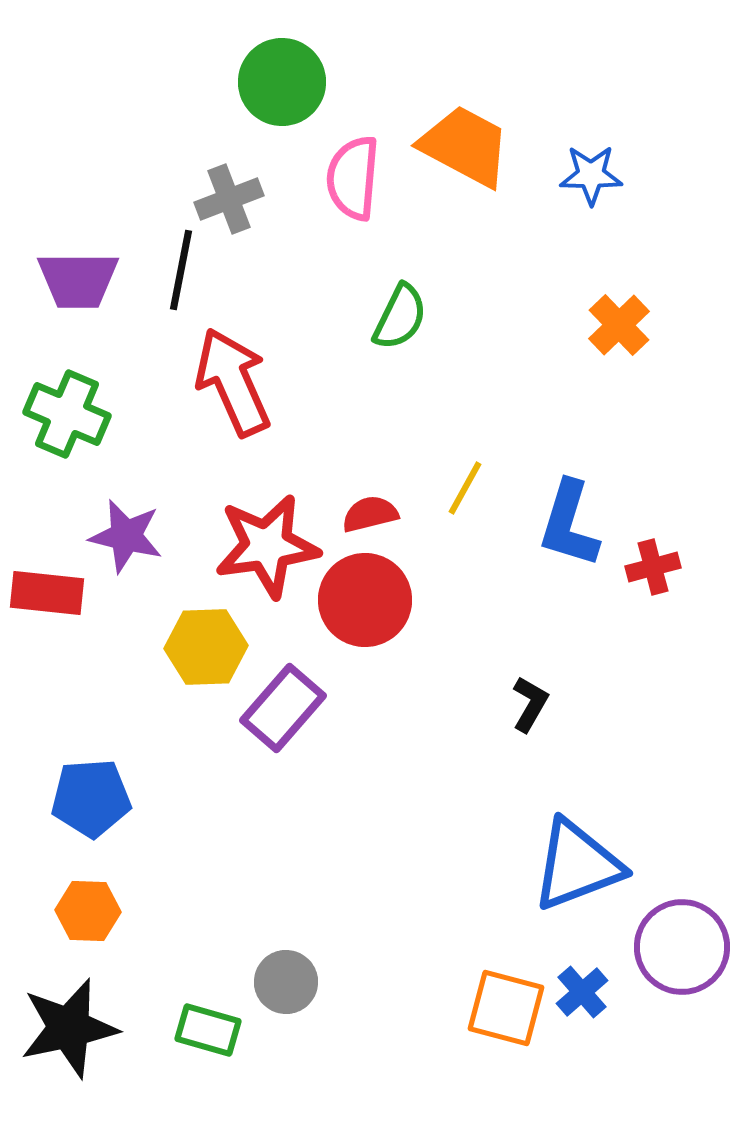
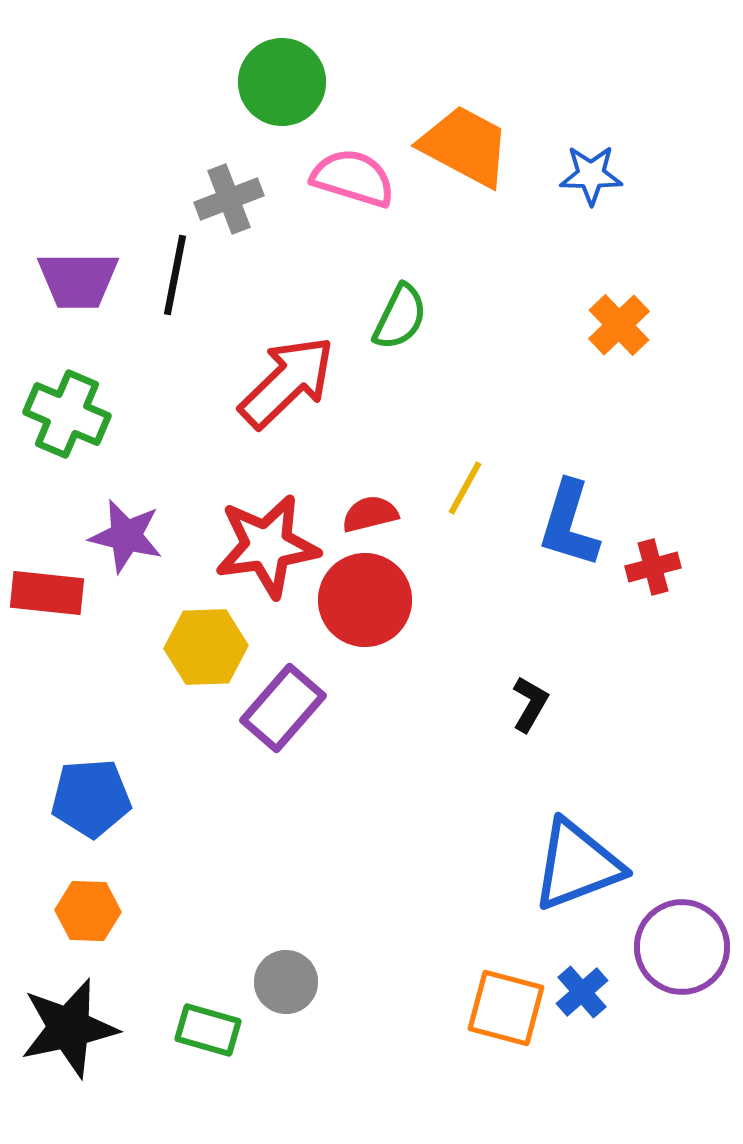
pink semicircle: rotated 102 degrees clockwise
black line: moved 6 px left, 5 px down
red arrow: moved 54 px right; rotated 70 degrees clockwise
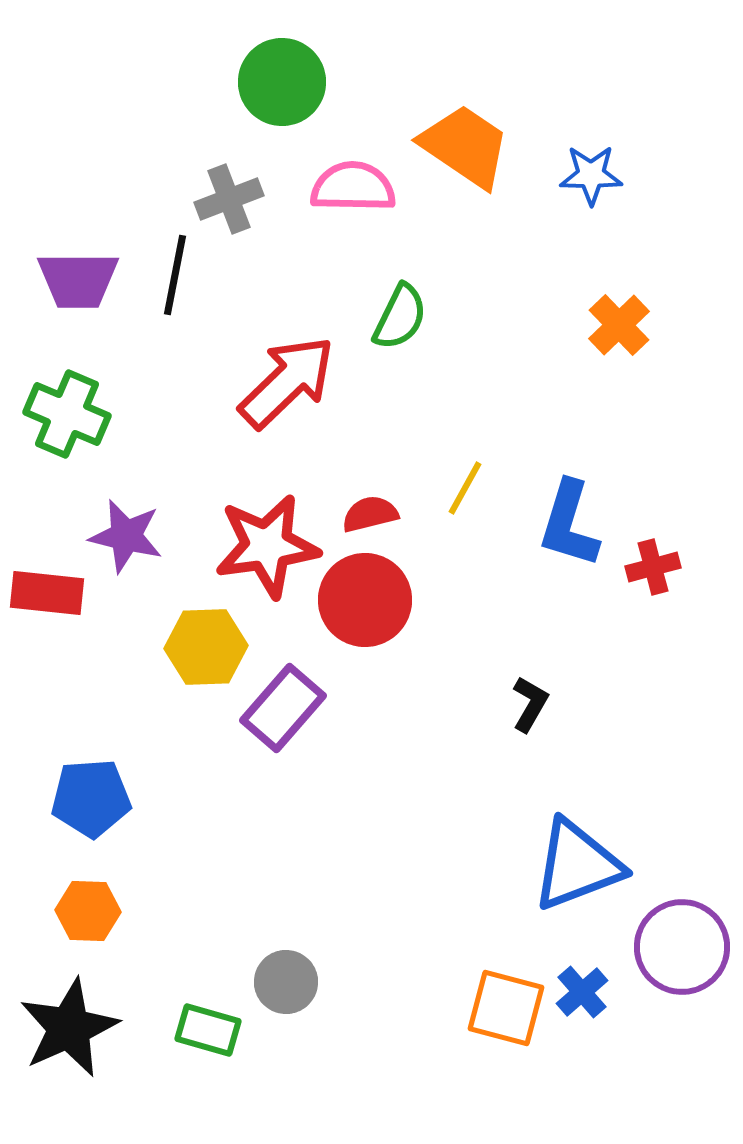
orange trapezoid: rotated 6 degrees clockwise
pink semicircle: moved 9 px down; rotated 16 degrees counterclockwise
black star: rotated 12 degrees counterclockwise
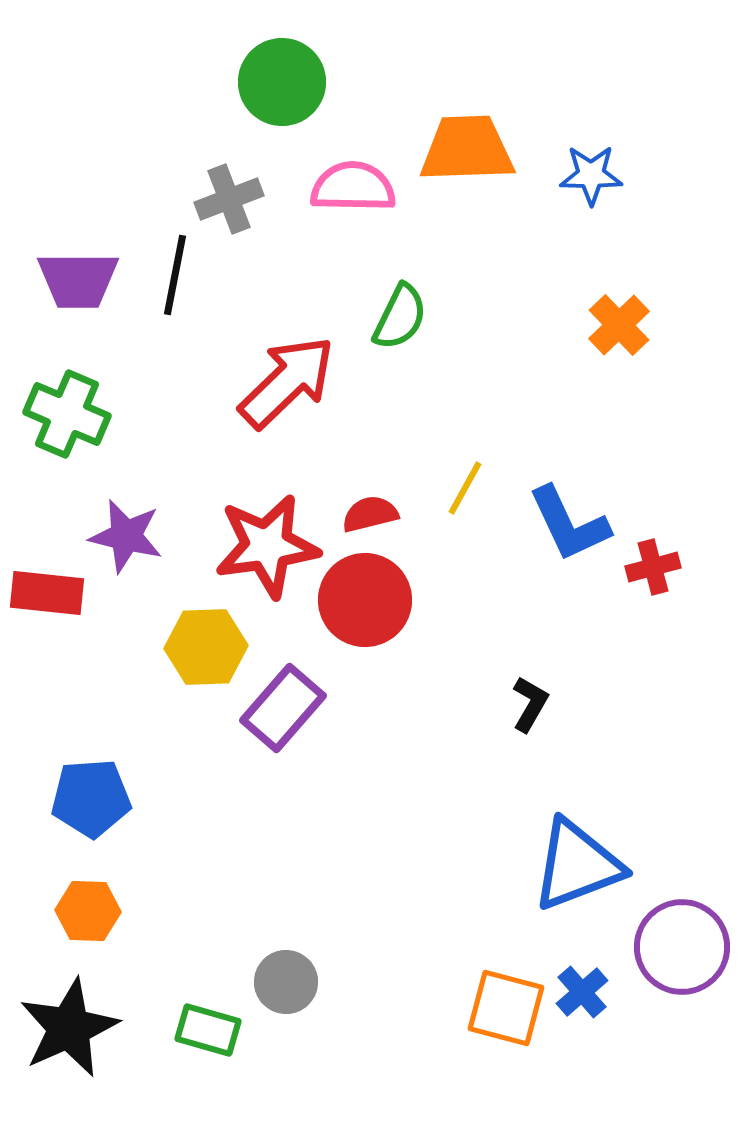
orange trapezoid: moved 2 px right, 3 px down; rotated 36 degrees counterclockwise
blue L-shape: rotated 42 degrees counterclockwise
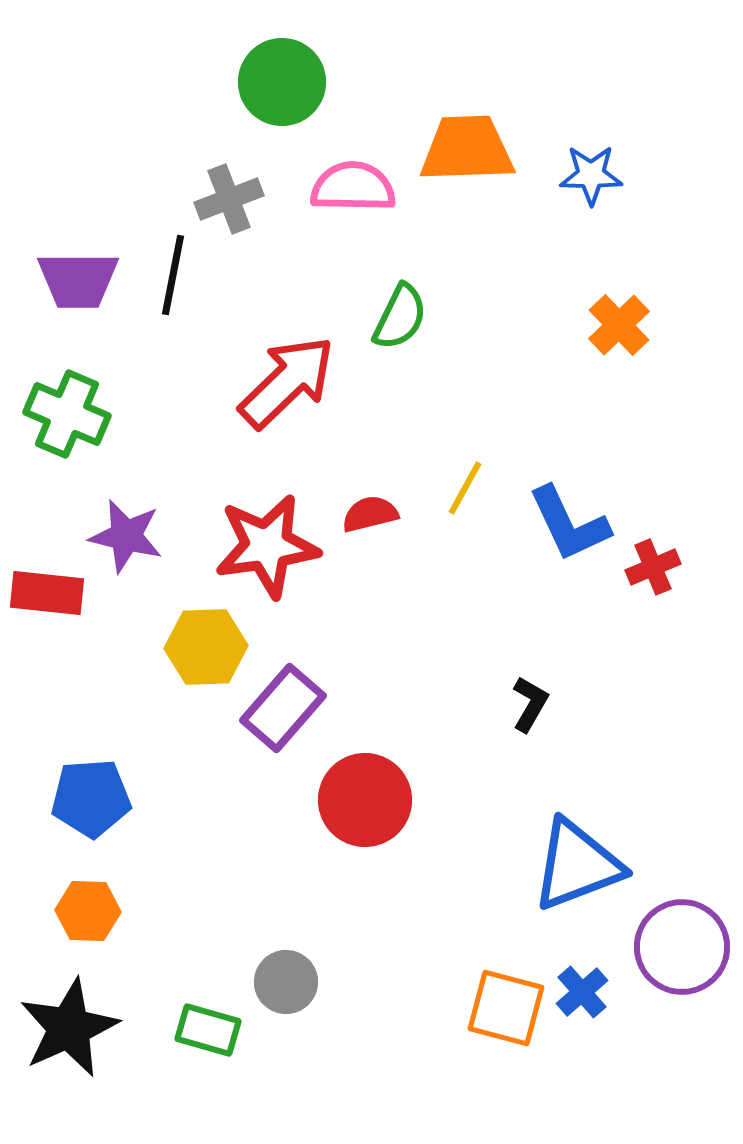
black line: moved 2 px left
red cross: rotated 8 degrees counterclockwise
red circle: moved 200 px down
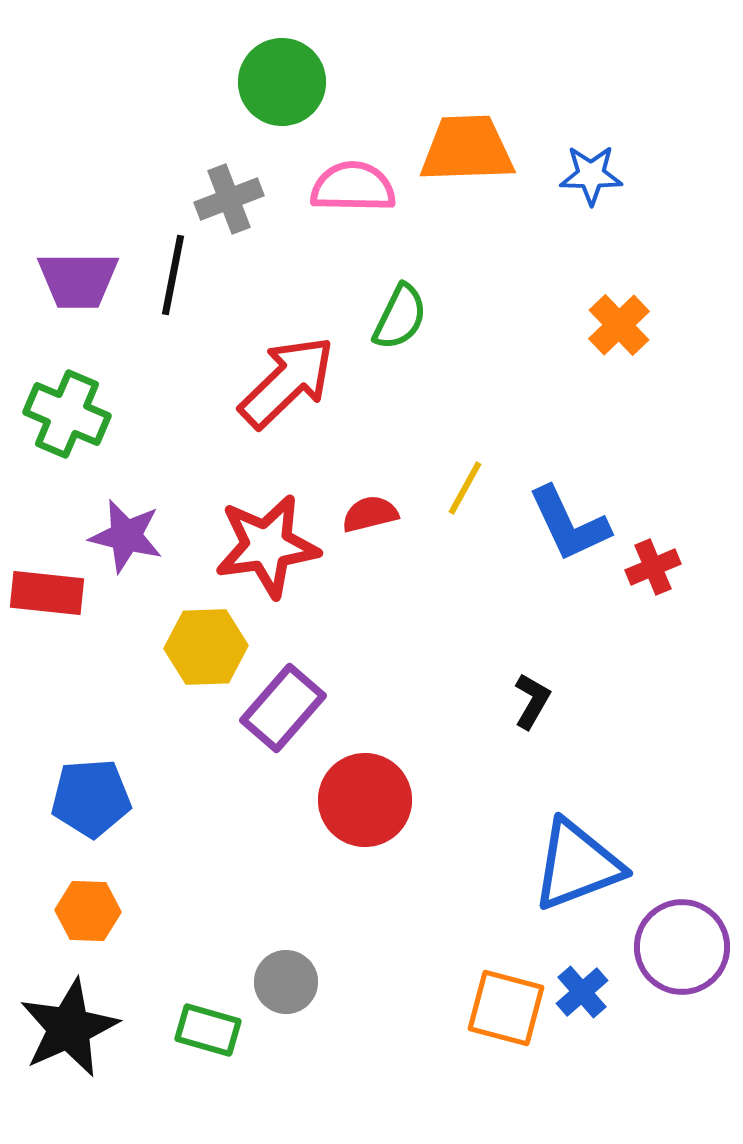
black L-shape: moved 2 px right, 3 px up
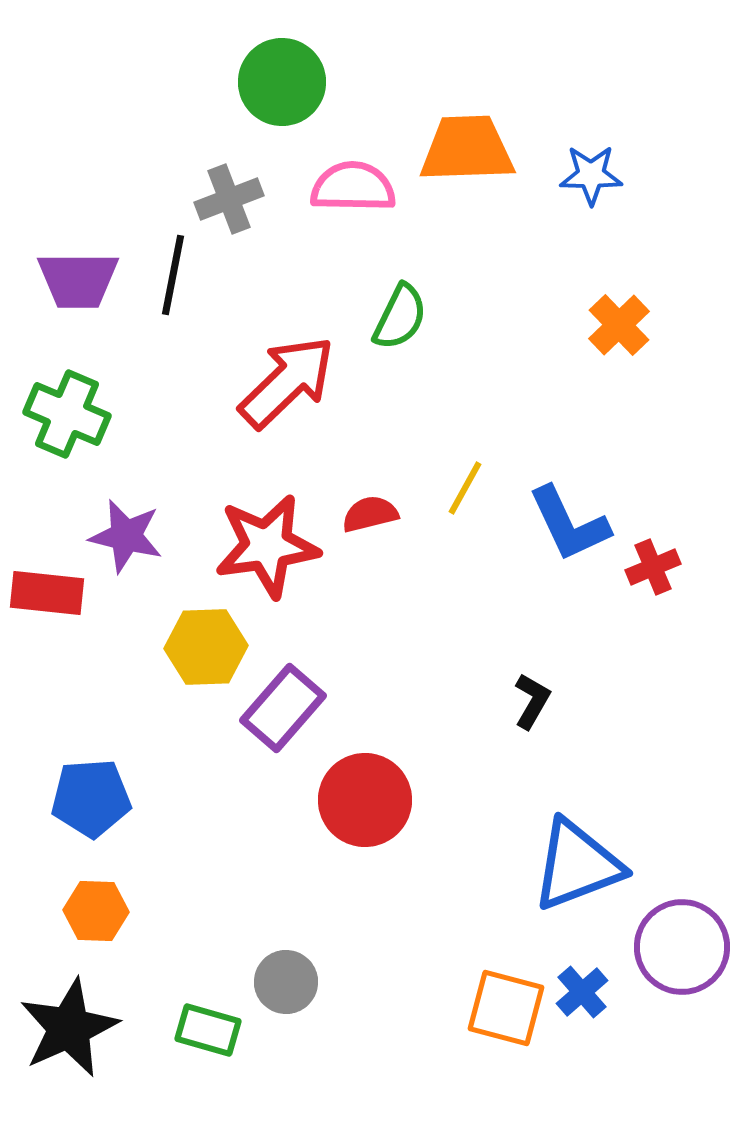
orange hexagon: moved 8 px right
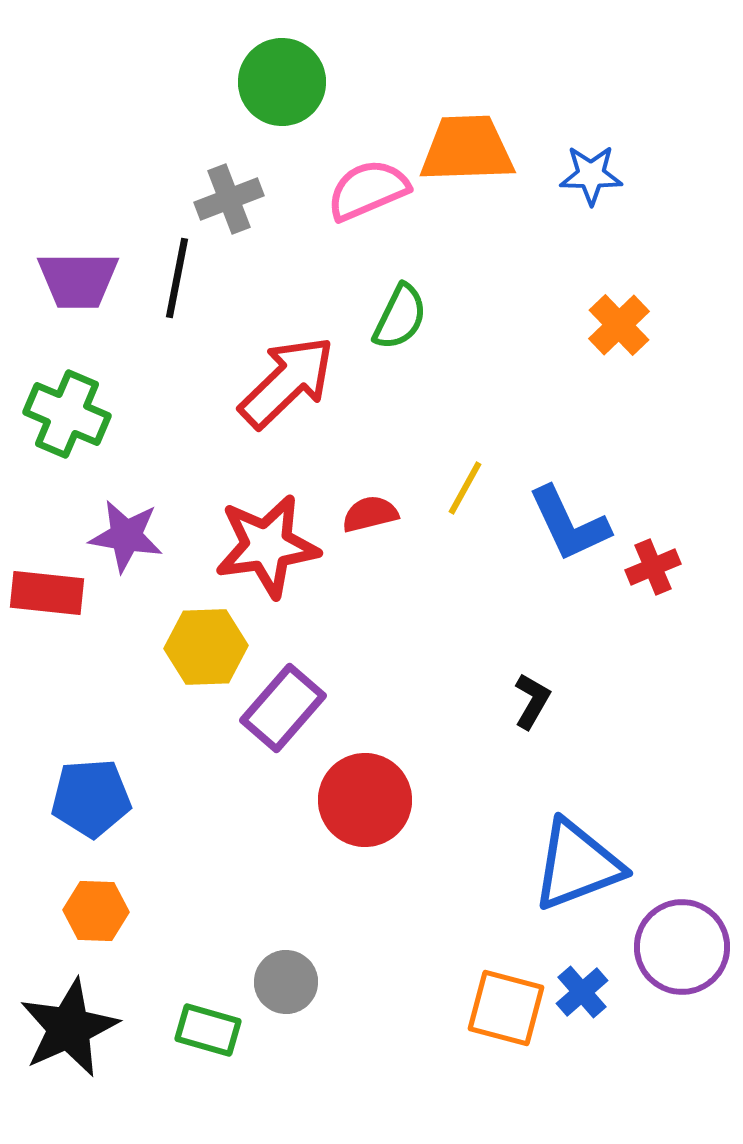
pink semicircle: moved 15 px right, 3 px down; rotated 24 degrees counterclockwise
black line: moved 4 px right, 3 px down
purple star: rotated 4 degrees counterclockwise
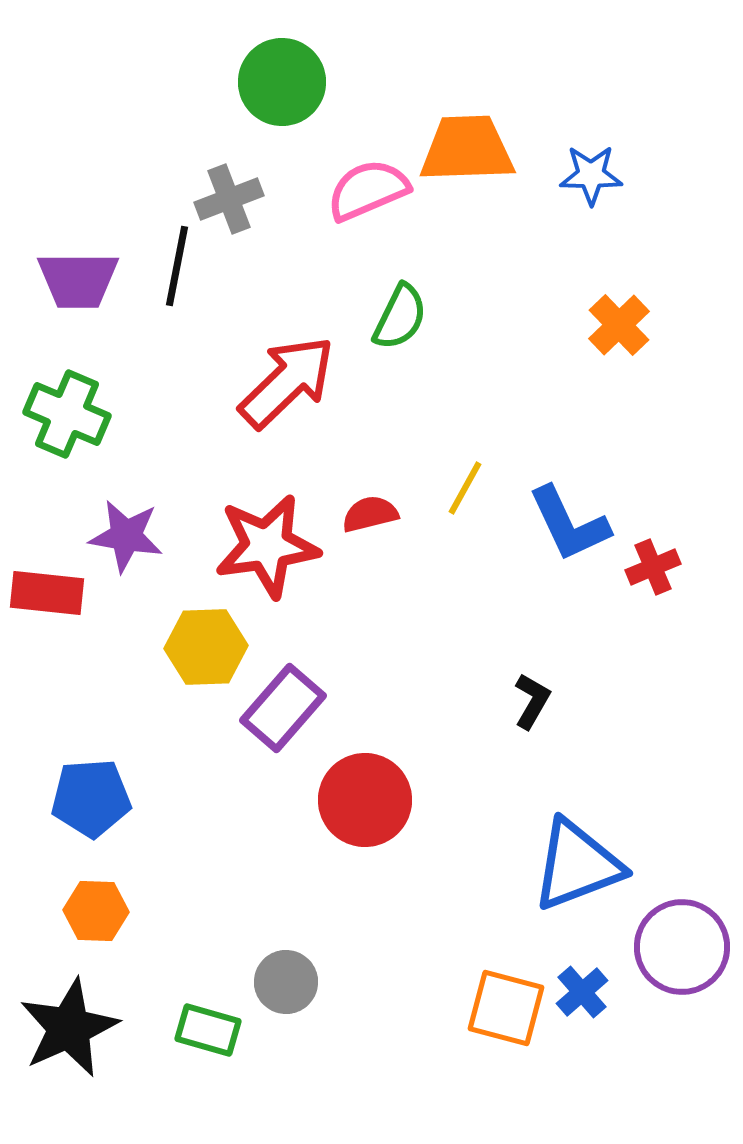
black line: moved 12 px up
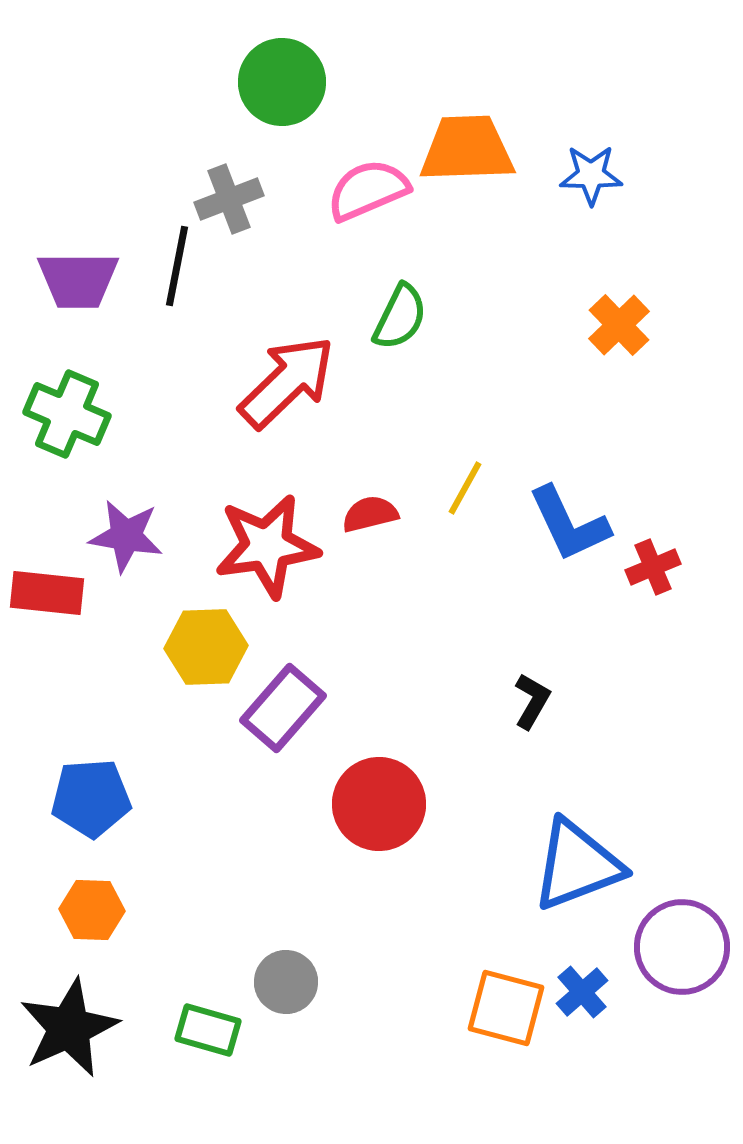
red circle: moved 14 px right, 4 px down
orange hexagon: moved 4 px left, 1 px up
